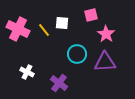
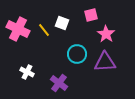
white square: rotated 16 degrees clockwise
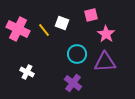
purple cross: moved 14 px right
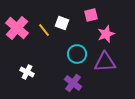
pink cross: moved 1 px left, 1 px up; rotated 15 degrees clockwise
pink star: rotated 18 degrees clockwise
